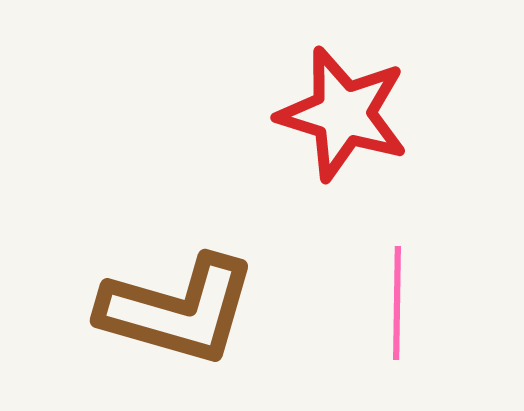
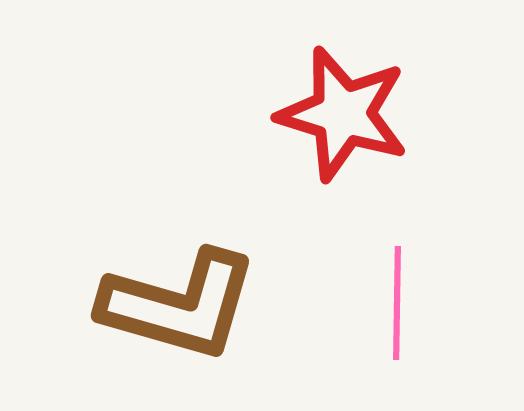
brown L-shape: moved 1 px right, 5 px up
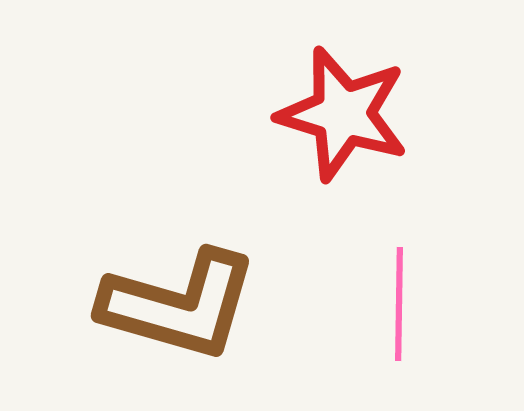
pink line: moved 2 px right, 1 px down
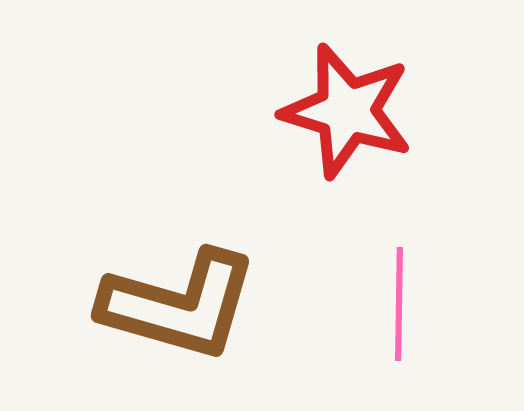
red star: moved 4 px right, 3 px up
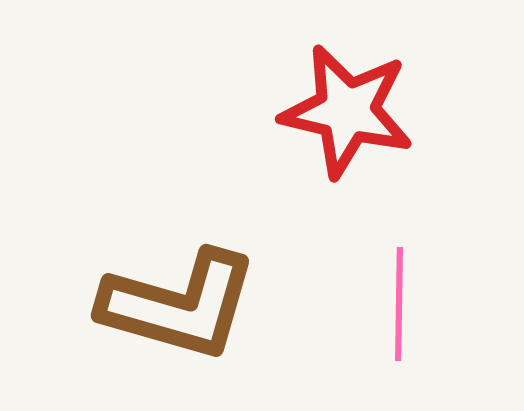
red star: rotated 4 degrees counterclockwise
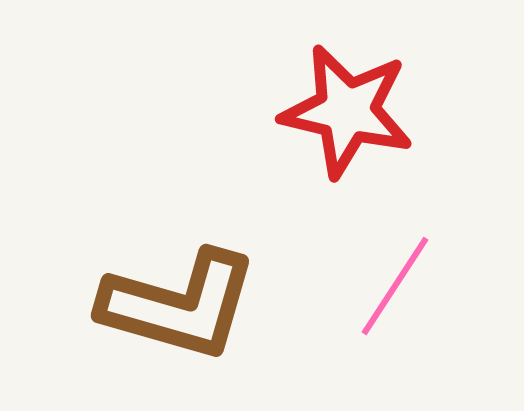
pink line: moved 4 px left, 18 px up; rotated 32 degrees clockwise
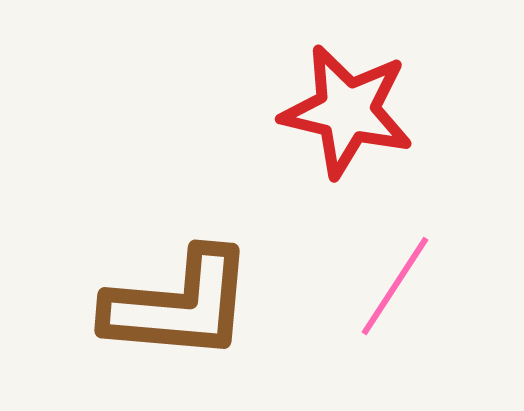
brown L-shape: rotated 11 degrees counterclockwise
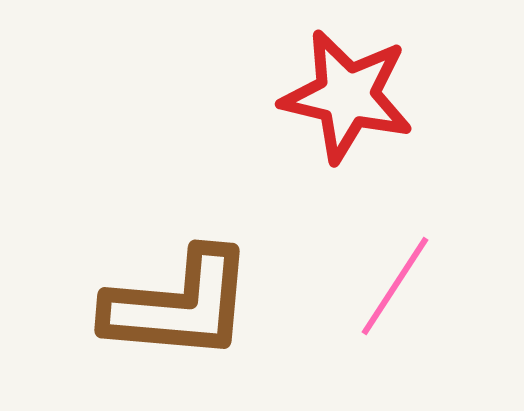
red star: moved 15 px up
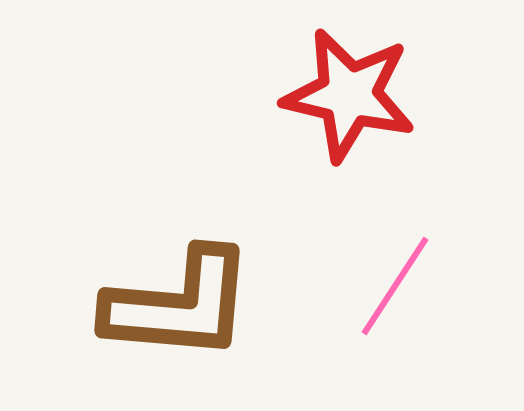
red star: moved 2 px right, 1 px up
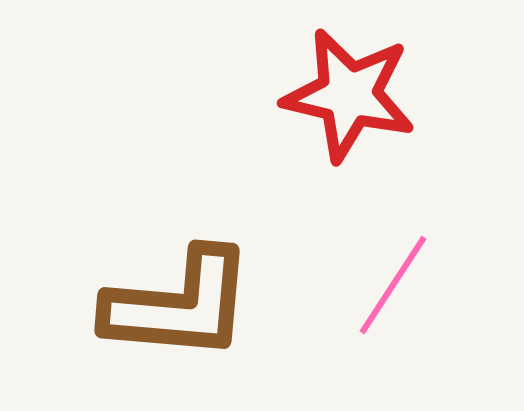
pink line: moved 2 px left, 1 px up
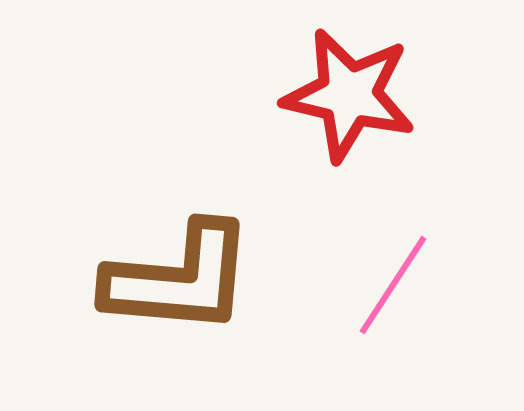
brown L-shape: moved 26 px up
